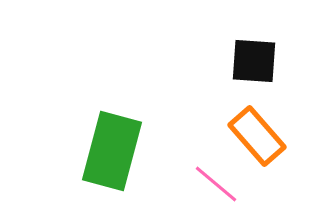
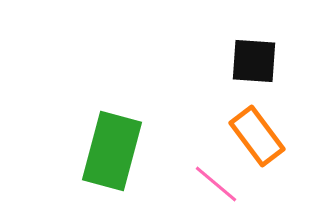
orange rectangle: rotated 4 degrees clockwise
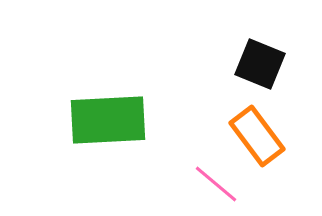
black square: moved 6 px right, 3 px down; rotated 18 degrees clockwise
green rectangle: moved 4 px left, 31 px up; rotated 72 degrees clockwise
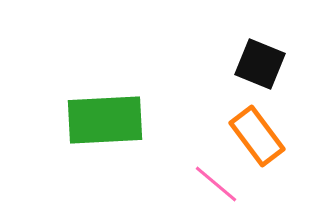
green rectangle: moved 3 px left
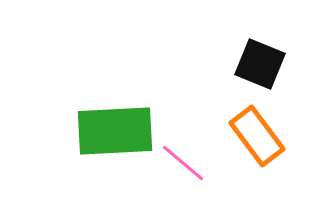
green rectangle: moved 10 px right, 11 px down
pink line: moved 33 px left, 21 px up
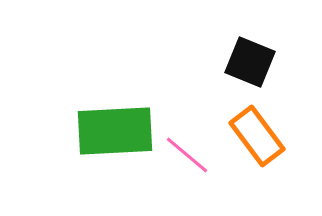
black square: moved 10 px left, 2 px up
pink line: moved 4 px right, 8 px up
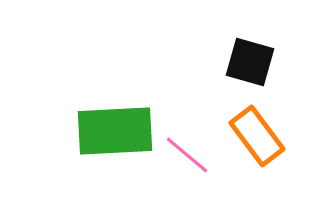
black square: rotated 6 degrees counterclockwise
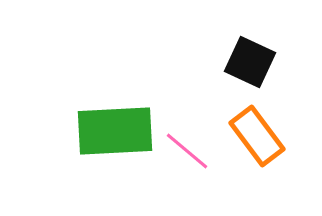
black square: rotated 9 degrees clockwise
pink line: moved 4 px up
